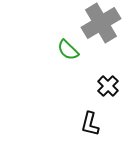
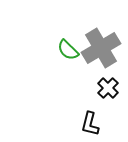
gray cross: moved 25 px down
black cross: moved 2 px down
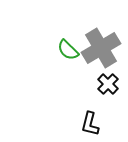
black cross: moved 4 px up
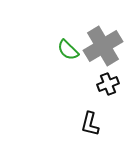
gray cross: moved 2 px right, 2 px up
black cross: rotated 25 degrees clockwise
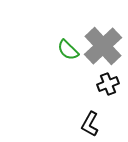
gray cross: rotated 12 degrees counterclockwise
black L-shape: rotated 15 degrees clockwise
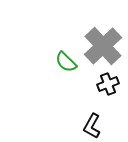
green semicircle: moved 2 px left, 12 px down
black L-shape: moved 2 px right, 2 px down
